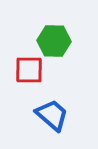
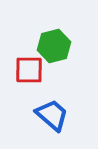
green hexagon: moved 5 px down; rotated 16 degrees counterclockwise
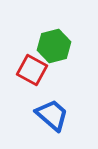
red square: moved 3 px right; rotated 28 degrees clockwise
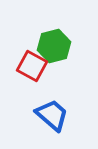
red square: moved 4 px up
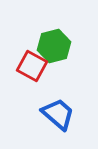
blue trapezoid: moved 6 px right, 1 px up
